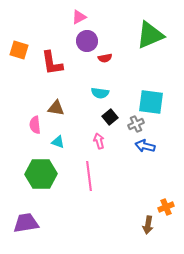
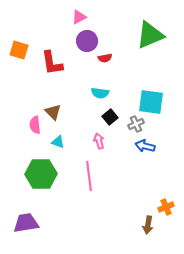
brown triangle: moved 3 px left, 4 px down; rotated 36 degrees clockwise
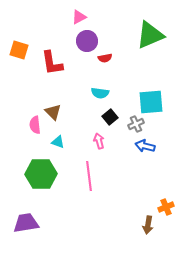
cyan square: rotated 12 degrees counterclockwise
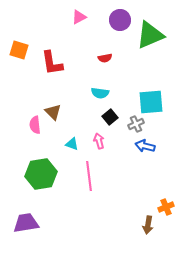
purple circle: moved 33 px right, 21 px up
cyan triangle: moved 14 px right, 2 px down
green hexagon: rotated 8 degrees counterclockwise
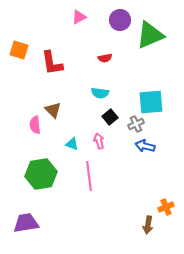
brown triangle: moved 2 px up
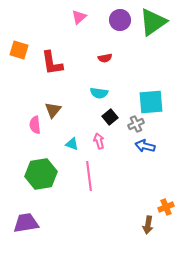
pink triangle: rotated 14 degrees counterclockwise
green triangle: moved 3 px right, 13 px up; rotated 12 degrees counterclockwise
cyan semicircle: moved 1 px left
brown triangle: rotated 24 degrees clockwise
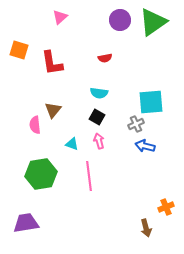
pink triangle: moved 19 px left
black square: moved 13 px left; rotated 21 degrees counterclockwise
brown arrow: moved 2 px left, 3 px down; rotated 24 degrees counterclockwise
